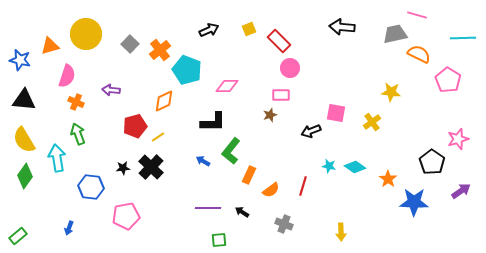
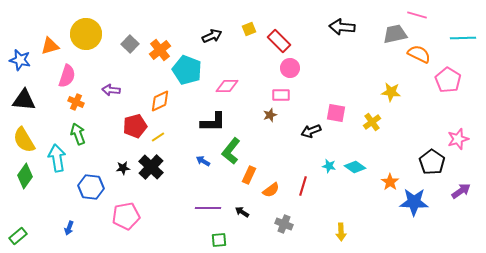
black arrow at (209, 30): moved 3 px right, 6 px down
orange diamond at (164, 101): moved 4 px left
orange star at (388, 179): moved 2 px right, 3 px down
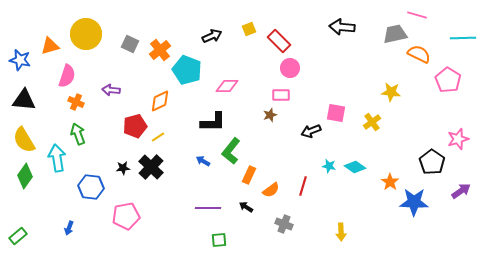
gray square at (130, 44): rotated 18 degrees counterclockwise
black arrow at (242, 212): moved 4 px right, 5 px up
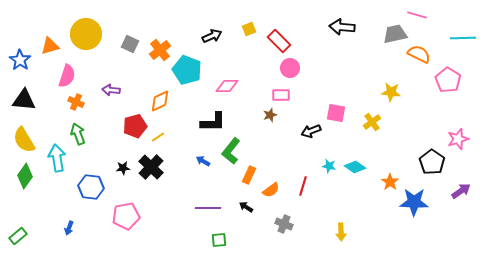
blue star at (20, 60): rotated 20 degrees clockwise
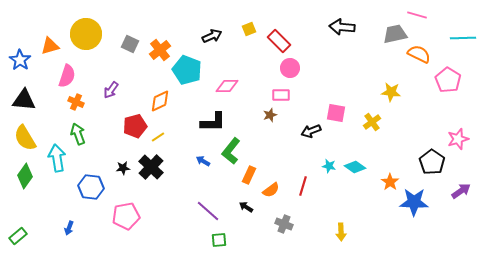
purple arrow at (111, 90): rotated 60 degrees counterclockwise
yellow semicircle at (24, 140): moved 1 px right, 2 px up
purple line at (208, 208): moved 3 px down; rotated 40 degrees clockwise
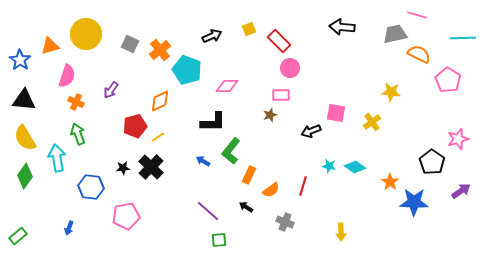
gray cross at (284, 224): moved 1 px right, 2 px up
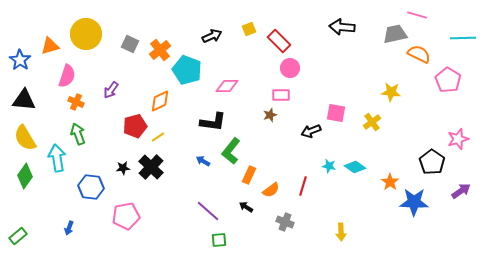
black L-shape at (213, 122): rotated 8 degrees clockwise
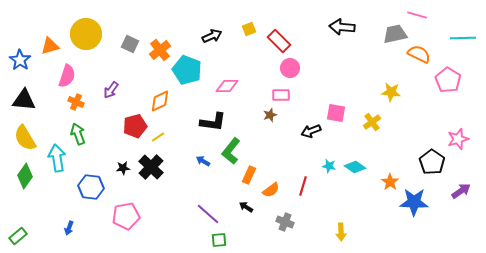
purple line at (208, 211): moved 3 px down
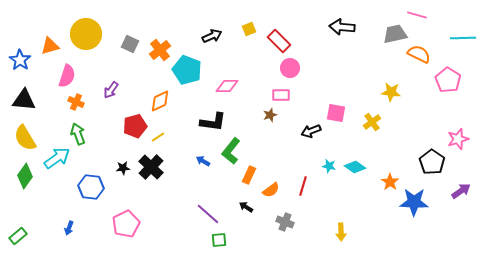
cyan arrow at (57, 158): rotated 64 degrees clockwise
pink pentagon at (126, 216): moved 8 px down; rotated 16 degrees counterclockwise
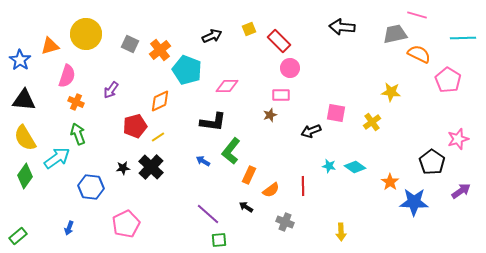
red line at (303, 186): rotated 18 degrees counterclockwise
